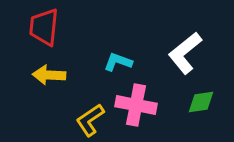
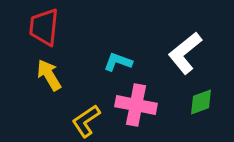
yellow arrow: rotated 56 degrees clockwise
green diamond: rotated 12 degrees counterclockwise
yellow L-shape: moved 4 px left, 1 px down
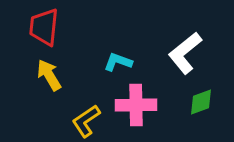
pink cross: rotated 12 degrees counterclockwise
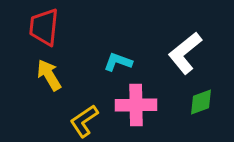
yellow L-shape: moved 2 px left
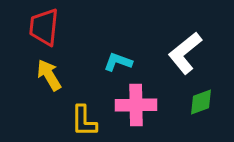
yellow L-shape: rotated 56 degrees counterclockwise
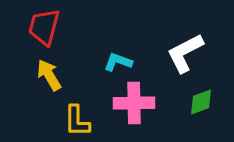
red trapezoid: rotated 9 degrees clockwise
white L-shape: rotated 12 degrees clockwise
pink cross: moved 2 px left, 2 px up
yellow L-shape: moved 7 px left
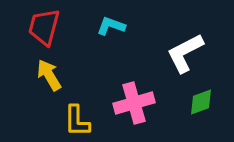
cyan L-shape: moved 7 px left, 36 px up
pink cross: rotated 15 degrees counterclockwise
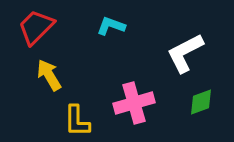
red trapezoid: moved 8 px left; rotated 30 degrees clockwise
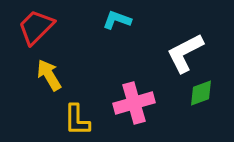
cyan L-shape: moved 6 px right, 6 px up
green diamond: moved 9 px up
yellow L-shape: moved 1 px up
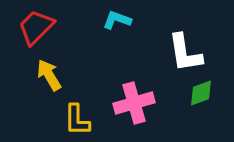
white L-shape: rotated 72 degrees counterclockwise
